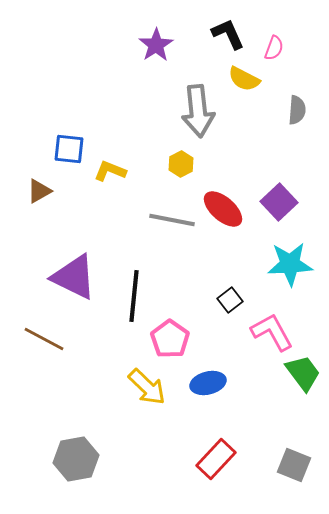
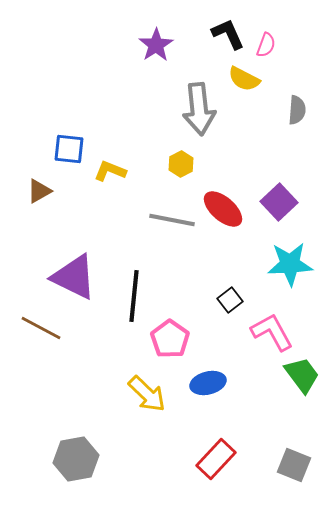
pink semicircle: moved 8 px left, 3 px up
gray arrow: moved 1 px right, 2 px up
brown line: moved 3 px left, 11 px up
green trapezoid: moved 1 px left, 2 px down
yellow arrow: moved 7 px down
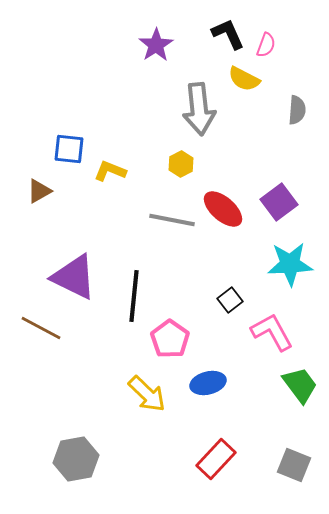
purple square: rotated 6 degrees clockwise
green trapezoid: moved 2 px left, 10 px down
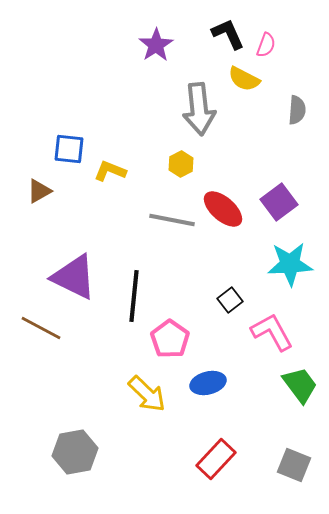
gray hexagon: moved 1 px left, 7 px up
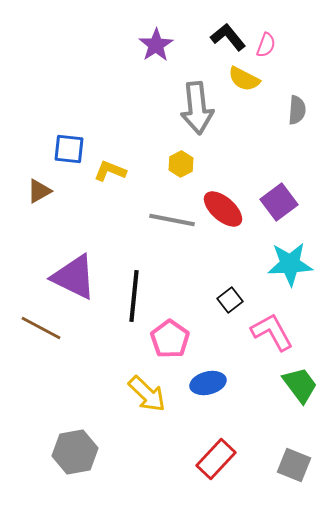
black L-shape: moved 3 px down; rotated 15 degrees counterclockwise
gray arrow: moved 2 px left, 1 px up
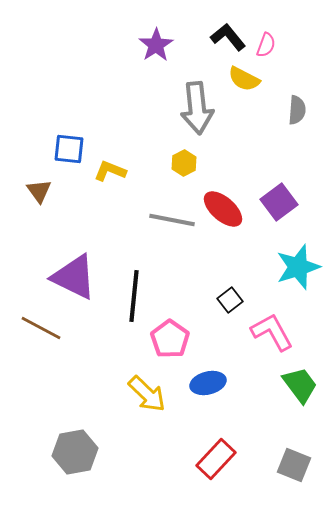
yellow hexagon: moved 3 px right, 1 px up
brown triangle: rotated 36 degrees counterclockwise
cyan star: moved 8 px right, 3 px down; rotated 15 degrees counterclockwise
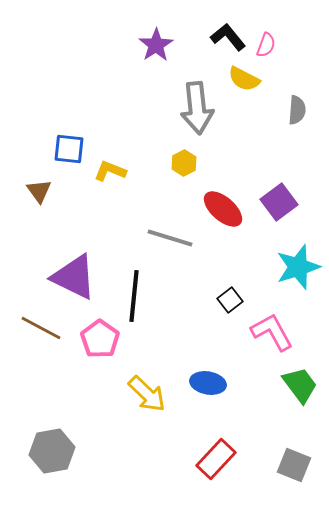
gray line: moved 2 px left, 18 px down; rotated 6 degrees clockwise
pink pentagon: moved 70 px left
blue ellipse: rotated 24 degrees clockwise
gray hexagon: moved 23 px left, 1 px up
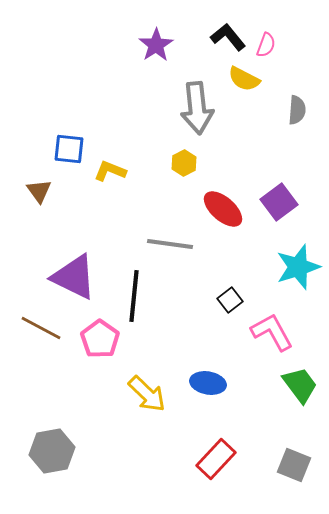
gray line: moved 6 px down; rotated 9 degrees counterclockwise
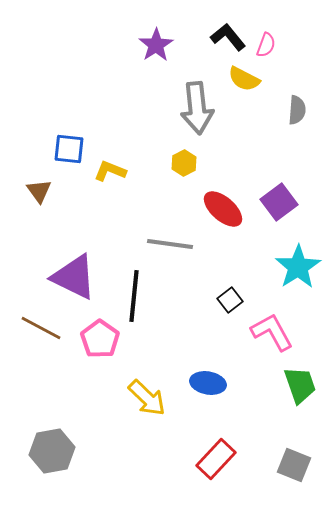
cyan star: rotated 15 degrees counterclockwise
green trapezoid: rotated 18 degrees clockwise
yellow arrow: moved 4 px down
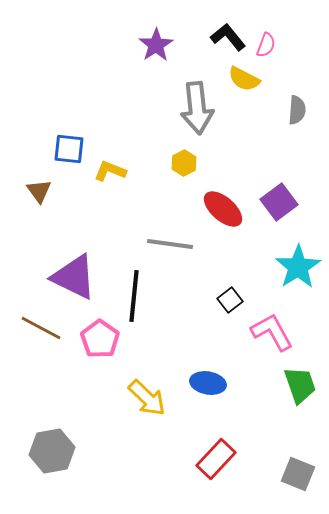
gray square: moved 4 px right, 9 px down
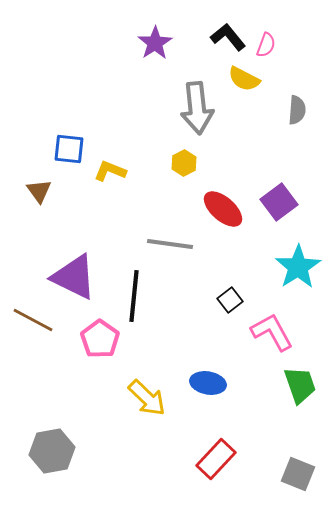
purple star: moved 1 px left, 2 px up
brown line: moved 8 px left, 8 px up
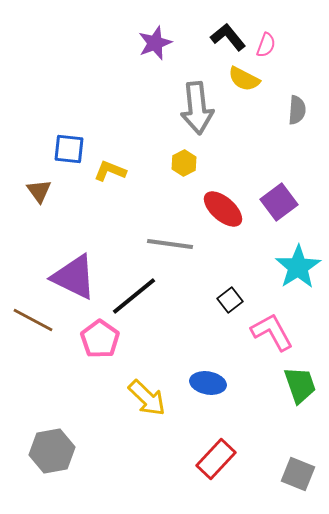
purple star: rotated 12 degrees clockwise
black line: rotated 45 degrees clockwise
